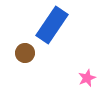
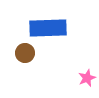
blue rectangle: moved 4 px left, 3 px down; rotated 54 degrees clockwise
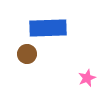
brown circle: moved 2 px right, 1 px down
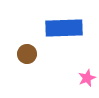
blue rectangle: moved 16 px right
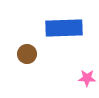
pink star: rotated 24 degrees clockwise
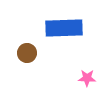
brown circle: moved 1 px up
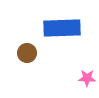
blue rectangle: moved 2 px left
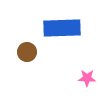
brown circle: moved 1 px up
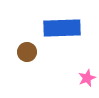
pink star: rotated 24 degrees counterclockwise
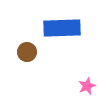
pink star: moved 8 px down
